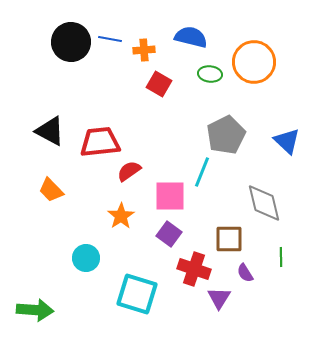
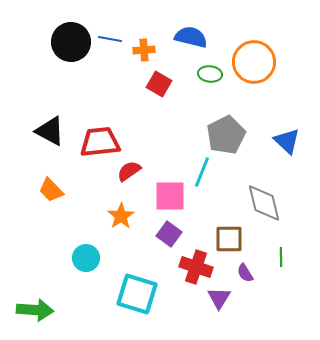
red cross: moved 2 px right, 2 px up
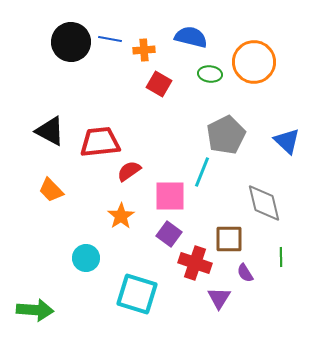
red cross: moved 1 px left, 4 px up
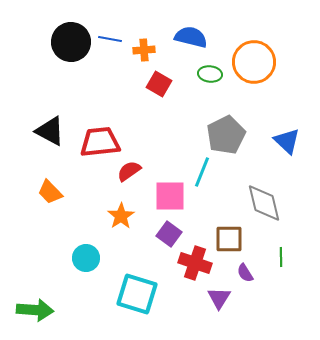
orange trapezoid: moved 1 px left, 2 px down
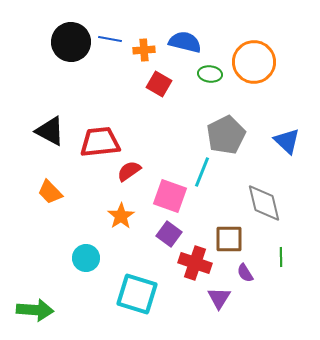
blue semicircle: moved 6 px left, 5 px down
pink square: rotated 20 degrees clockwise
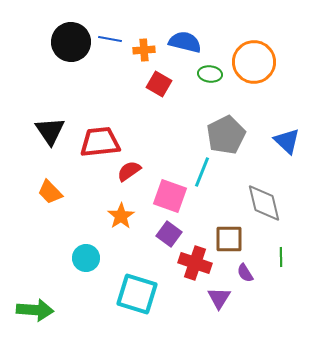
black triangle: rotated 28 degrees clockwise
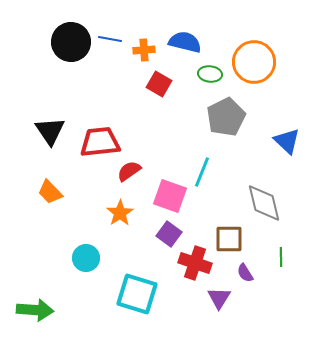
gray pentagon: moved 18 px up
orange star: moved 1 px left, 3 px up
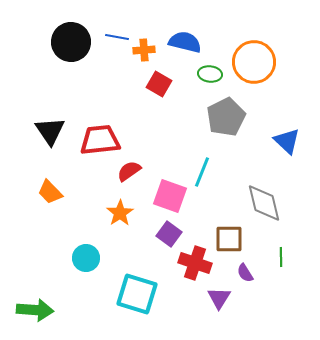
blue line: moved 7 px right, 2 px up
red trapezoid: moved 2 px up
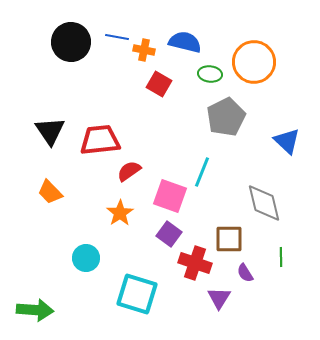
orange cross: rotated 15 degrees clockwise
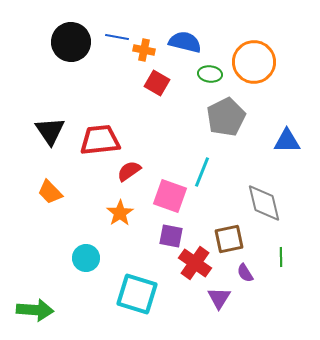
red square: moved 2 px left, 1 px up
blue triangle: rotated 44 degrees counterclockwise
purple square: moved 2 px right, 2 px down; rotated 25 degrees counterclockwise
brown square: rotated 12 degrees counterclockwise
red cross: rotated 16 degrees clockwise
